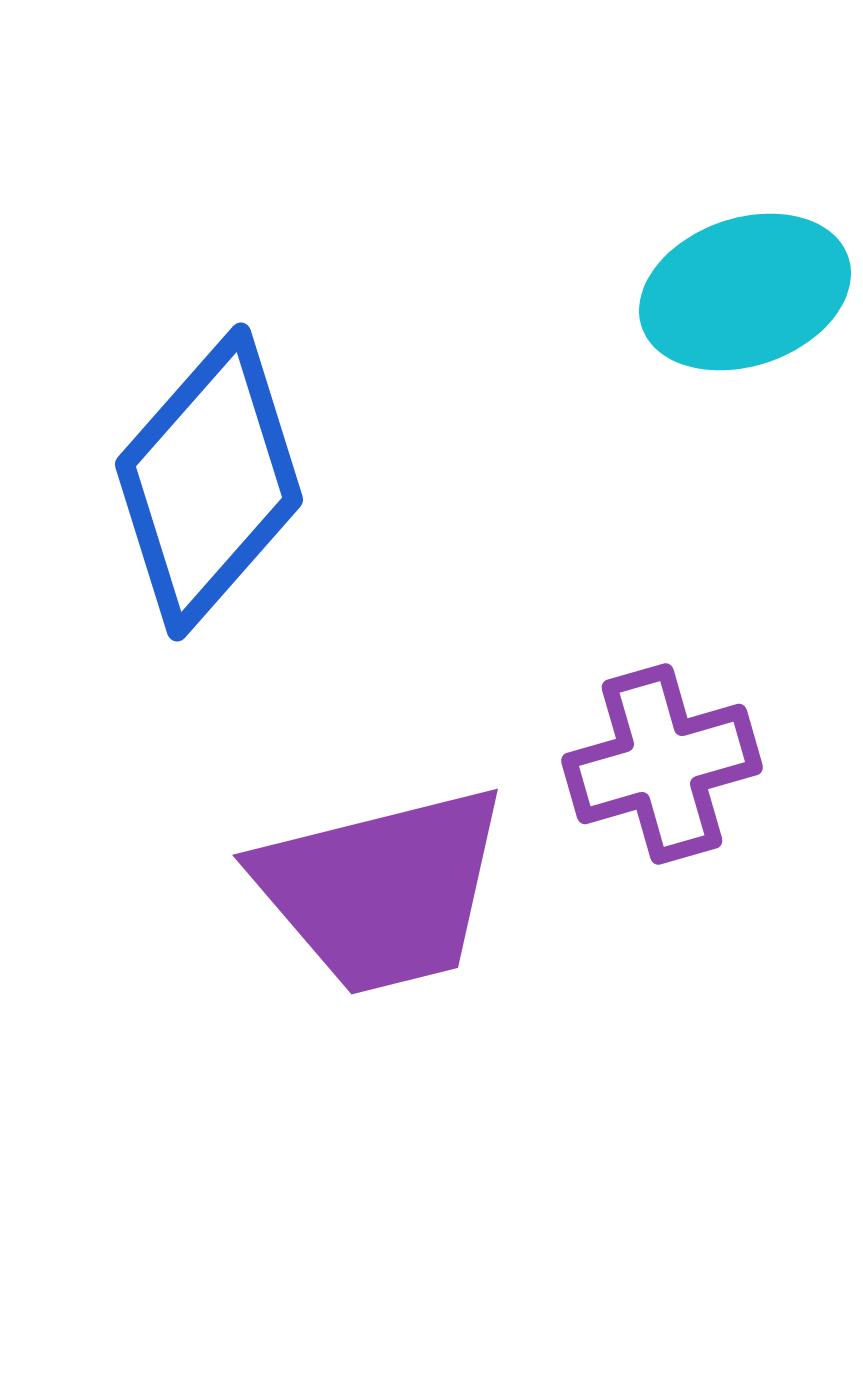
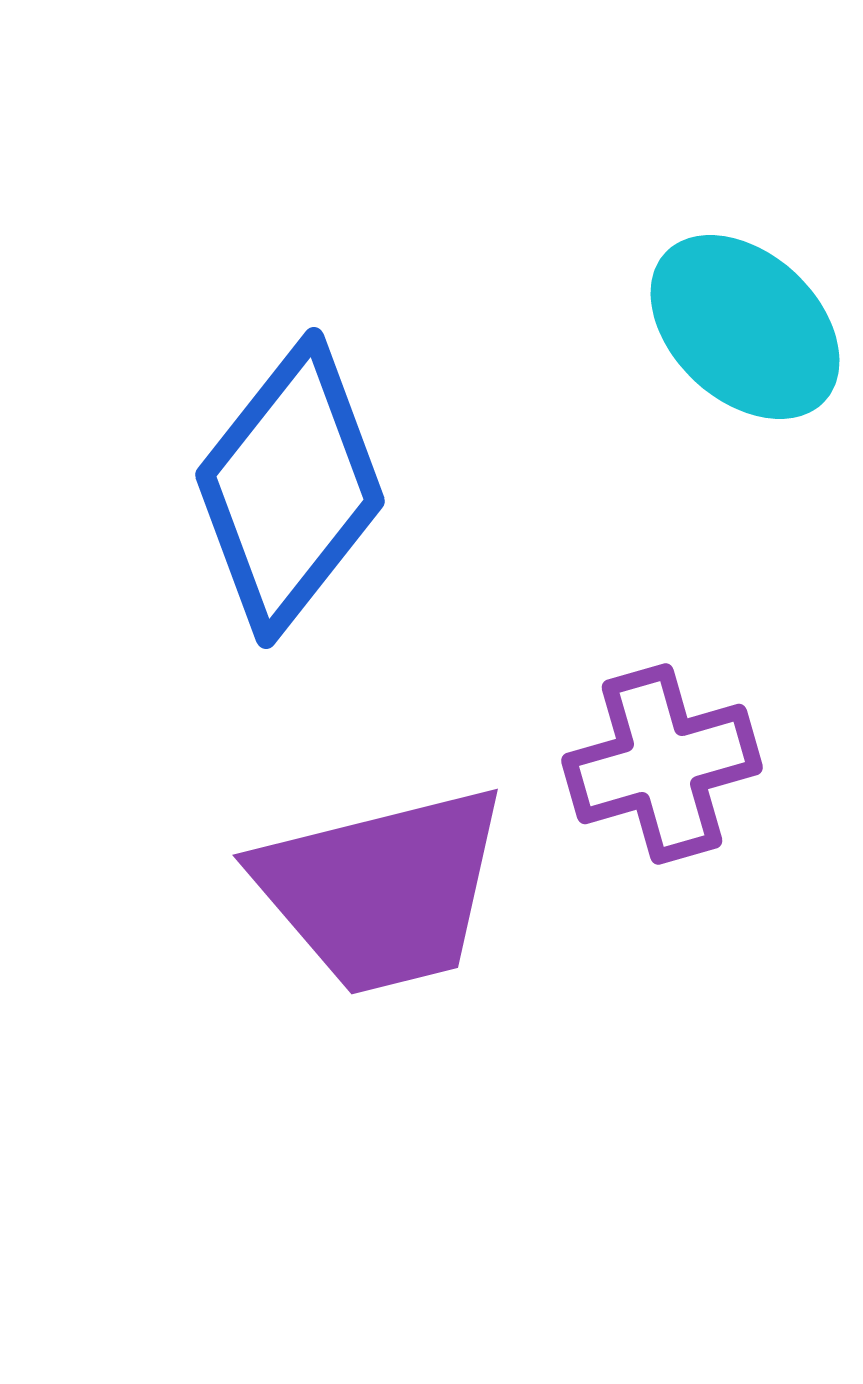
cyan ellipse: moved 35 px down; rotated 62 degrees clockwise
blue diamond: moved 81 px right, 6 px down; rotated 3 degrees counterclockwise
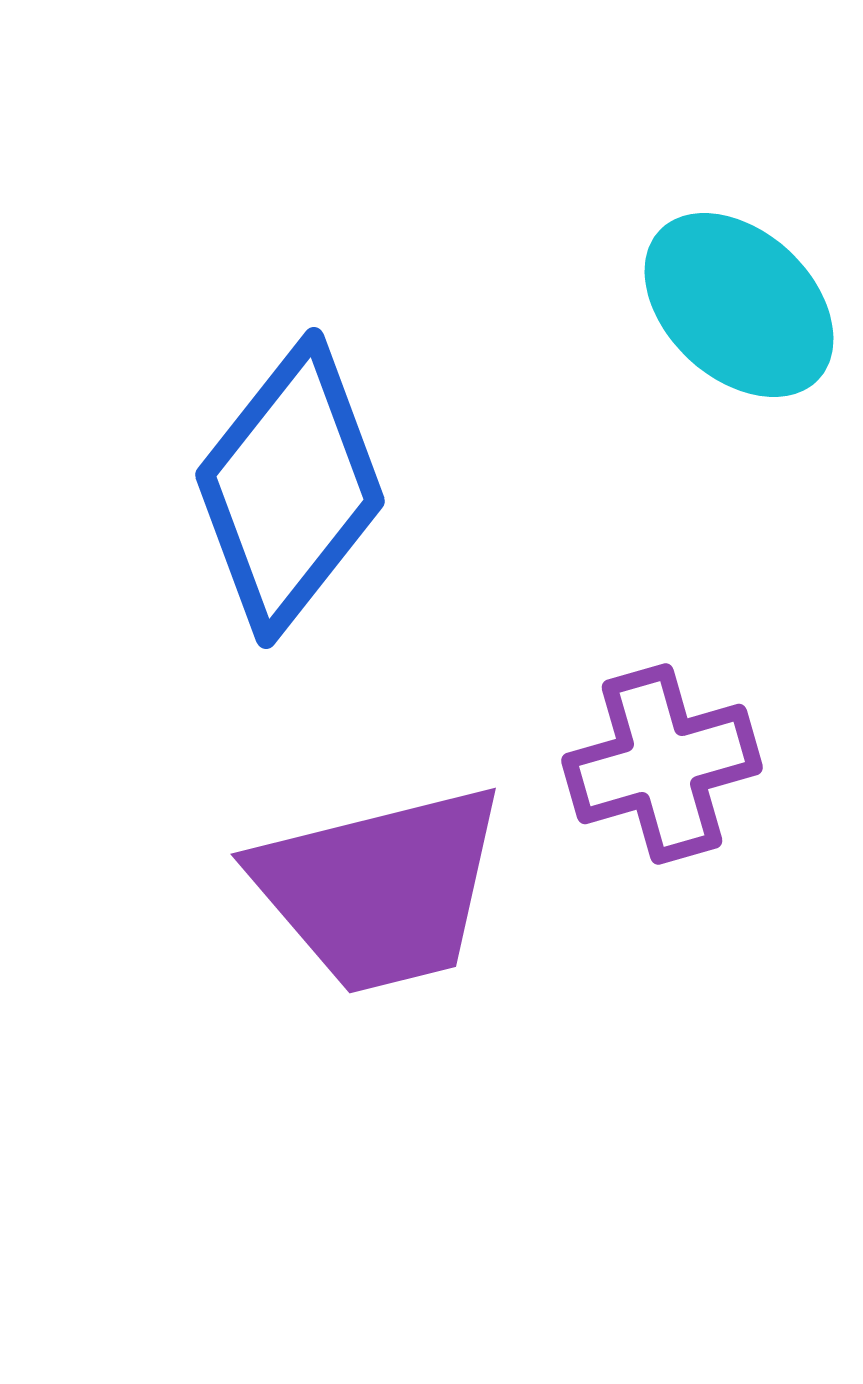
cyan ellipse: moved 6 px left, 22 px up
purple trapezoid: moved 2 px left, 1 px up
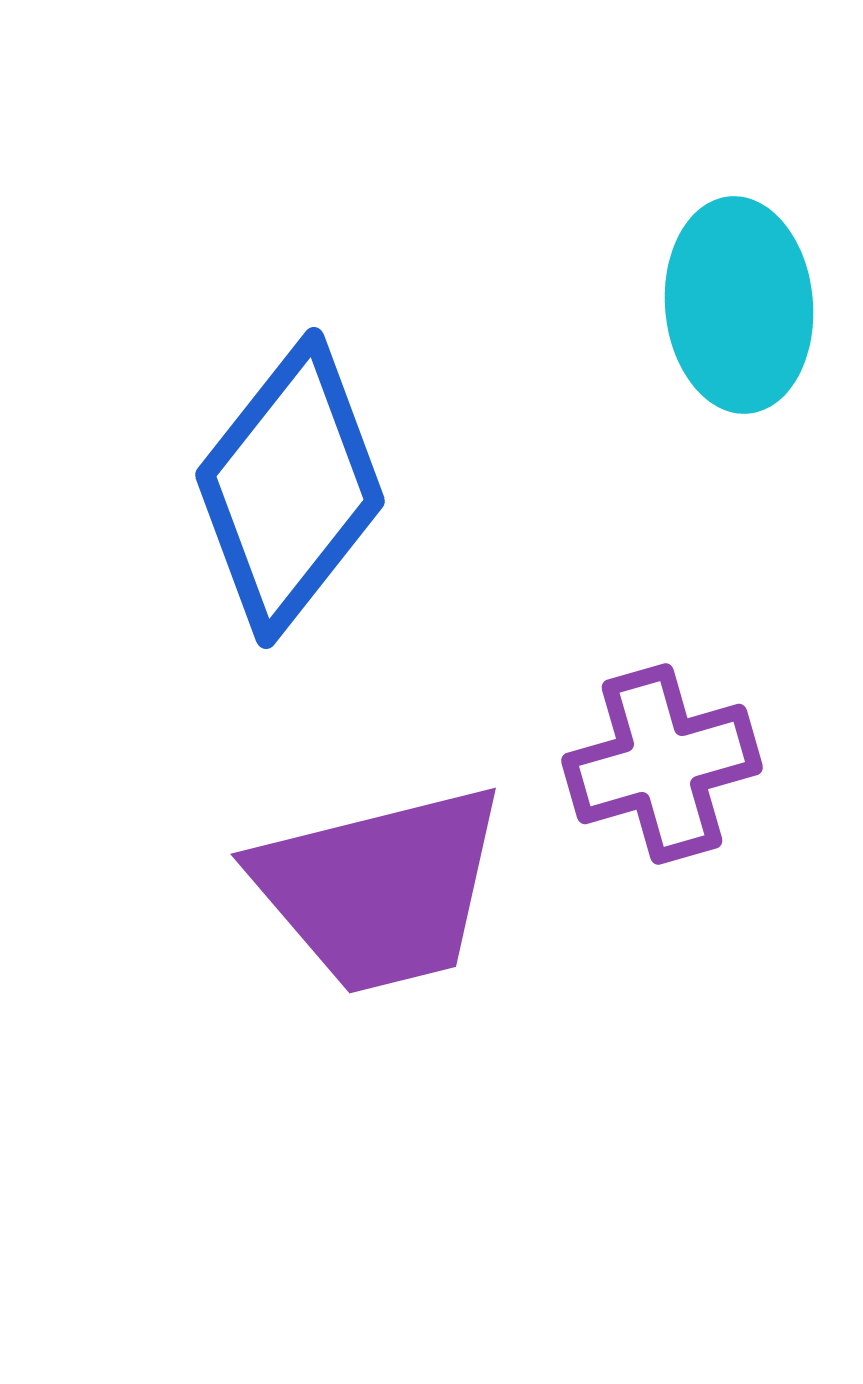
cyan ellipse: rotated 42 degrees clockwise
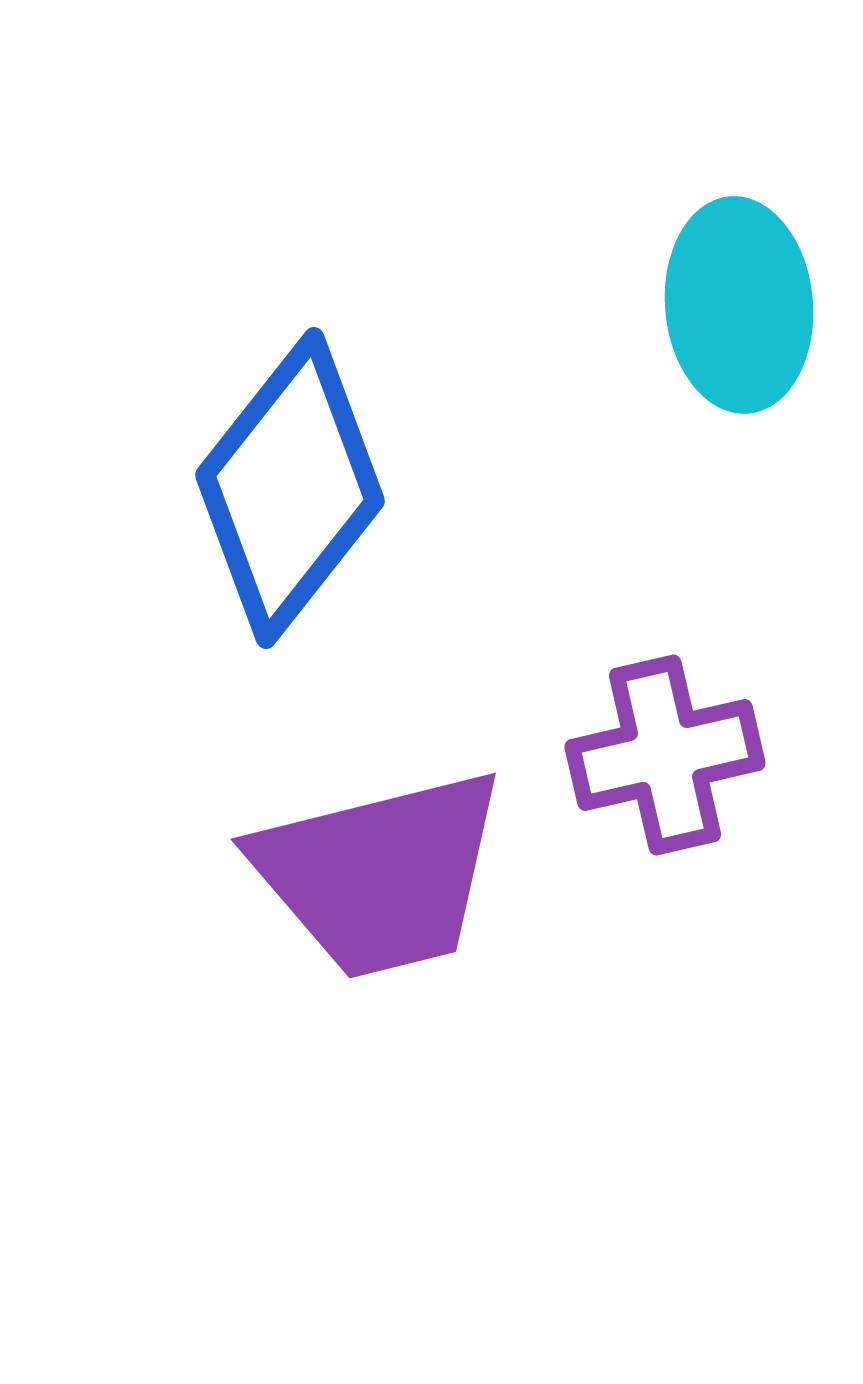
purple cross: moved 3 px right, 9 px up; rotated 3 degrees clockwise
purple trapezoid: moved 15 px up
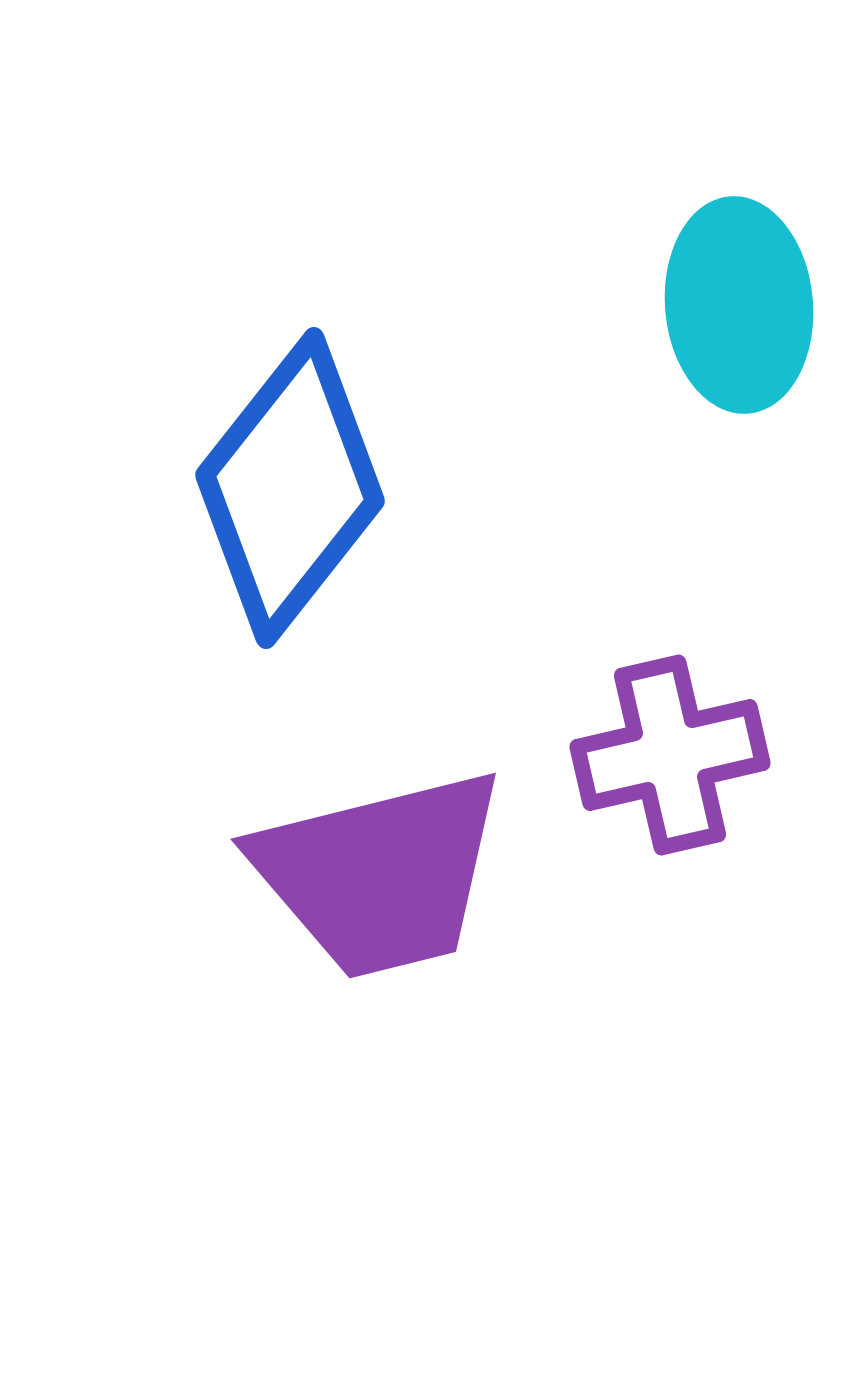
purple cross: moved 5 px right
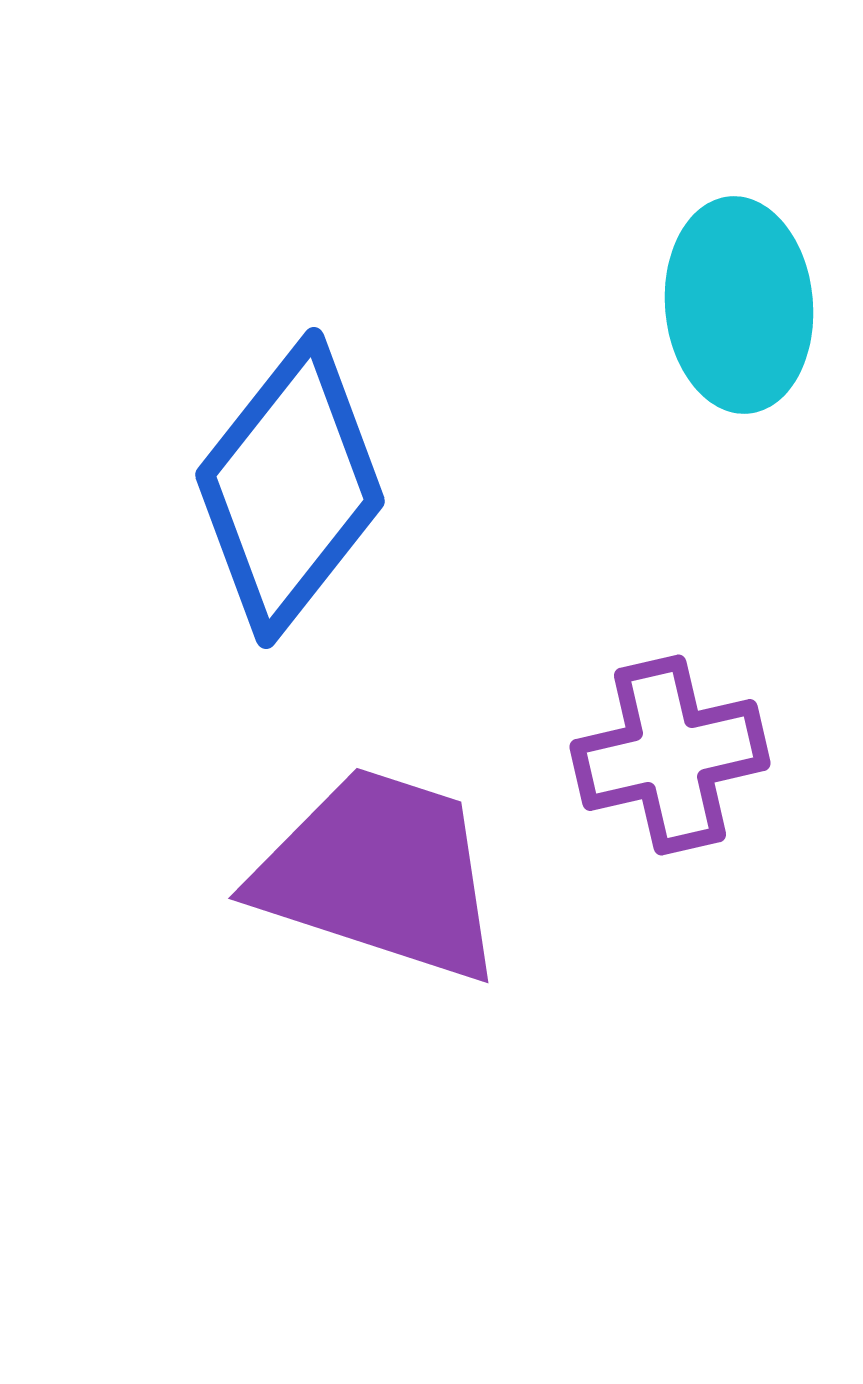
purple trapezoid: rotated 148 degrees counterclockwise
